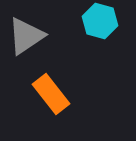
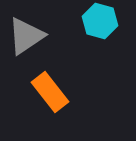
orange rectangle: moved 1 px left, 2 px up
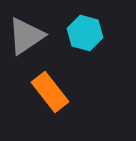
cyan hexagon: moved 15 px left, 12 px down
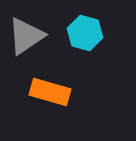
orange rectangle: rotated 36 degrees counterclockwise
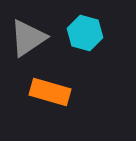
gray triangle: moved 2 px right, 2 px down
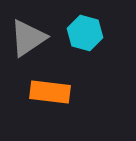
orange rectangle: rotated 9 degrees counterclockwise
